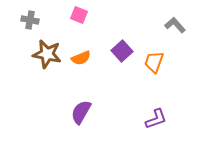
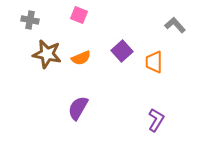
orange trapezoid: rotated 20 degrees counterclockwise
purple semicircle: moved 3 px left, 4 px up
purple L-shape: moved 1 px down; rotated 40 degrees counterclockwise
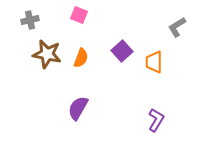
gray cross: rotated 24 degrees counterclockwise
gray L-shape: moved 2 px right, 2 px down; rotated 80 degrees counterclockwise
orange semicircle: rotated 48 degrees counterclockwise
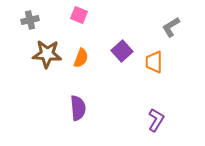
gray L-shape: moved 6 px left
brown star: rotated 8 degrees counterclockwise
purple semicircle: rotated 145 degrees clockwise
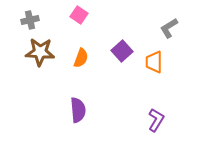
pink square: rotated 12 degrees clockwise
gray L-shape: moved 2 px left, 1 px down
brown star: moved 7 px left, 2 px up
purple semicircle: moved 2 px down
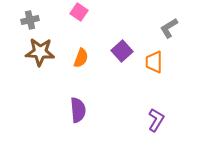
pink square: moved 3 px up
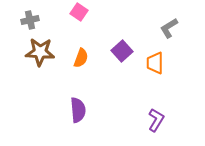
orange trapezoid: moved 1 px right, 1 px down
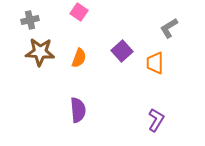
orange semicircle: moved 2 px left
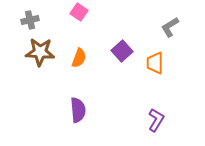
gray L-shape: moved 1 px right, 1 px up
